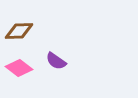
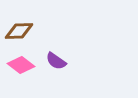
pink diamond: moved 2 px right, 3 px up
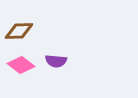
purple semicircle: rotated 30 degrees counterclockwise
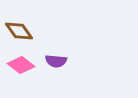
brown diamond: rotated 56 degrees clockwise
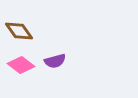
purple semicircle: moved 1 px left; rotated 20 degrees counterclockwise
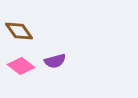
pink diamond: moved 1 px down
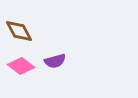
brown diamond: rotated 8 degrees clockwise
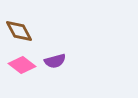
pink diamond: moved 1 px right, 1 px up
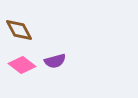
brown diamond: moved 1 px up
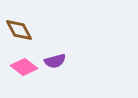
pink diamond: moved 2 px right, 2 px down
